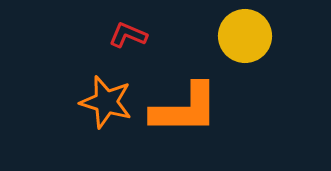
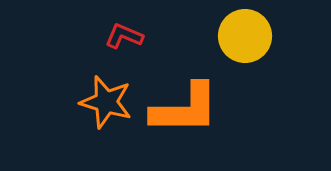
red L-shape: moved 4 px left, 1 px down
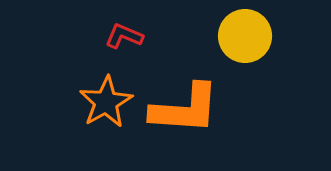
orange star: rotated 26 degrees clockwise
orange L-shape: rotated 4 degrees clockwise
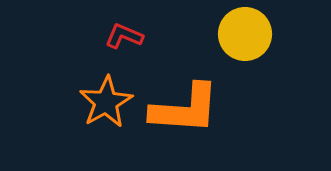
yellow circle: moved 2 px up
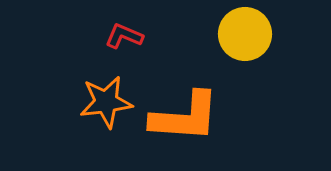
orange star: rotated 22 degrees clockwise
orange L-shape: moved 8 px down
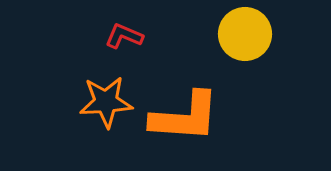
orange star: rotated 4 degrees clockwise
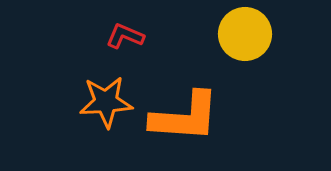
red L-shape: moved 1 px right
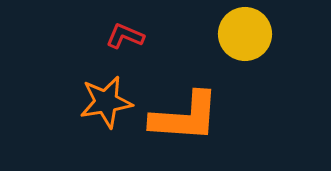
orange star: rotated 6 degrees counterclockwise
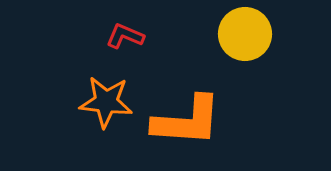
orange star: rotated 16 degrees clockwise
orange L-shape: moved 2 px right, 4 px down
